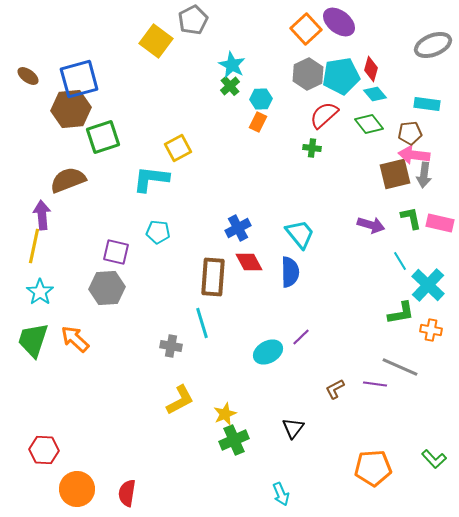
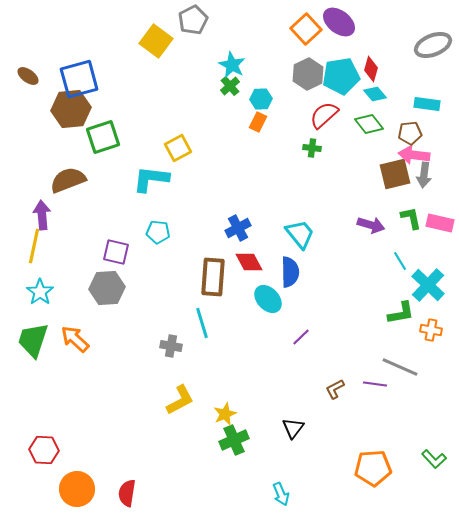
cyan ellipse at (268, 352): moved 53 px up; rotated 76 degrees clockwise
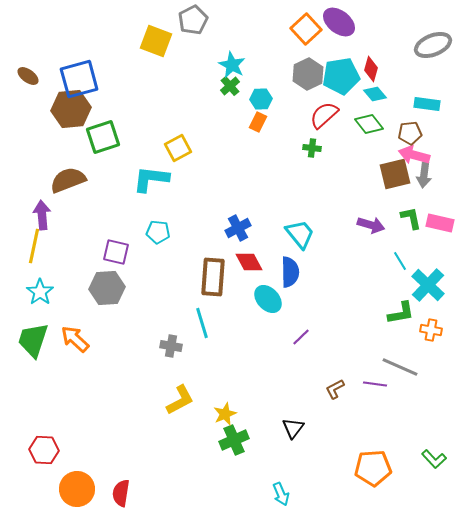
yellow square at (156, 41): rotated 16 degrees counterclockwise
pink arrow at (414, 155): rotated 8 degrees clockwise
red semicircle at (127, 493): moved 6 px left
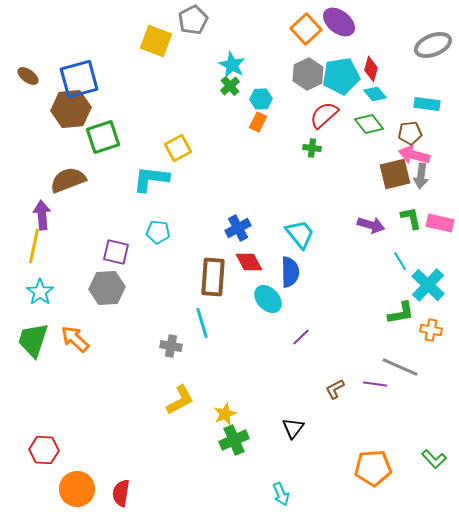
gray arrow at (424, 175): moved 3 px left, 1 px down
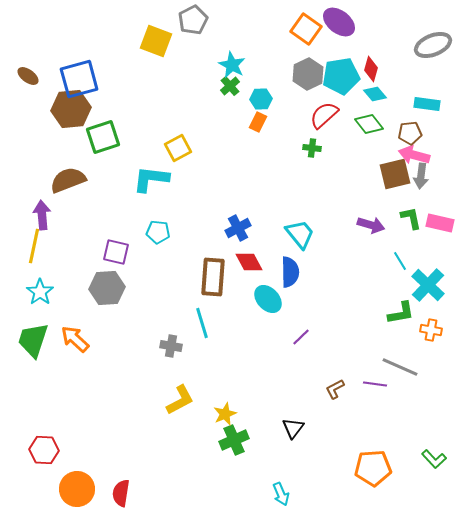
orange square at (306, 29): rotated 12 degrees counterclockwise
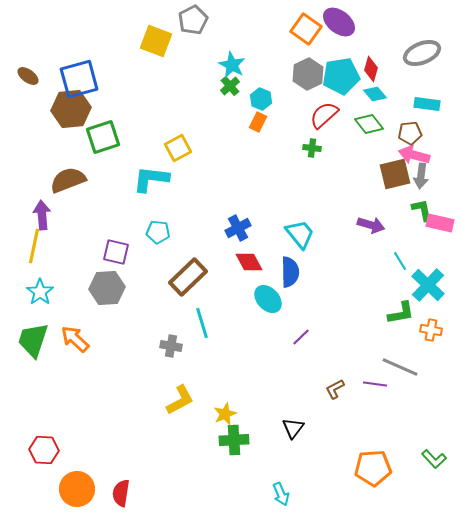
gray ellipse at (433, 45): moved 11 px left, 8 px down
cyan hexagon at (261, 99): rotated 25 degrees clockwise
green L-shape at (411, 218): moved 11 px right, 8 px up
brown rectangle at (213, 277): moved 25 px left; rotated 42 degrees clockwise
green cross at (234, 440): rotated 20 degrees clockwise
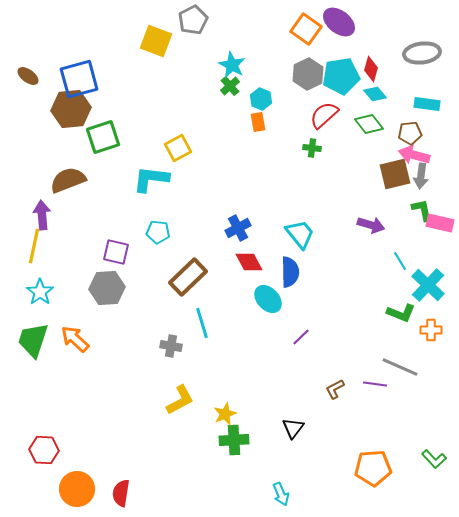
gray ellipse at (422, 53): rotated 15 degrees clockwise
orange rectangle at (258, 122): rotated 36 degrees counterclockwise
green L-shape at (401, 313): rotated 32 degrees clockwise
orange cross at (431, 330): rotated 10 degrees counterclockwise
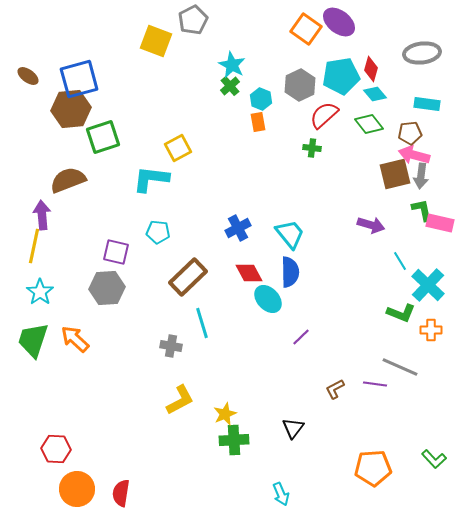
gray hexagon at (308, 74): moved 8 px left, 11 px down
cyan trapezoid at (300, 234): moved 10 px left
red diamond at (249, 262): moved 11 px down
red hexagon at (44, 450): moved 12 px right, 1 px up
